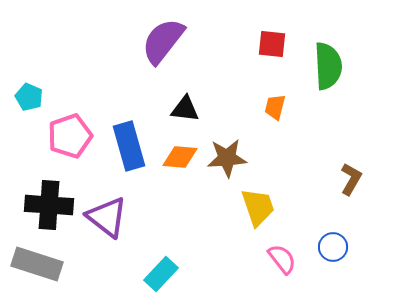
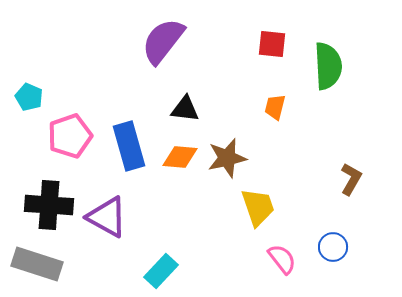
brown star: rotated 9 degrees counterclockwise
purple triangle: rotated 9 degrees counterclockwise
cyan rectangle: moved 3 px up
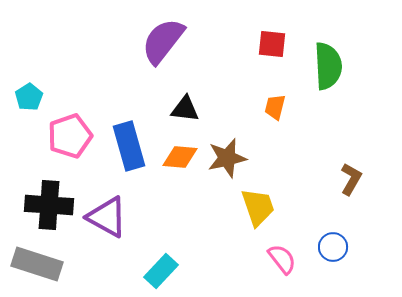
cyan pentagon: rotated 16 degrees clockwise
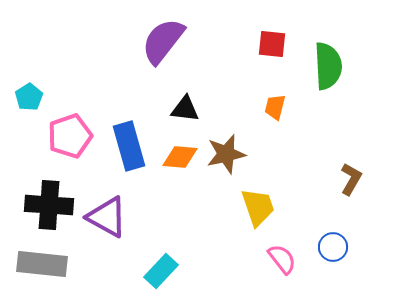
brown star: moved 1 px left, 4 px up
gray rectangle: moved 5 px right; rotated 12 degrees counterclockwise
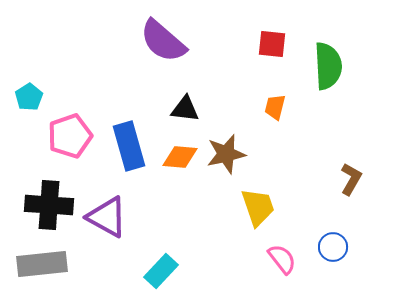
purple semicircle: rotated 87 degrees counterclockwise
gray rectangle: rotated 12 degrees counterclockwise
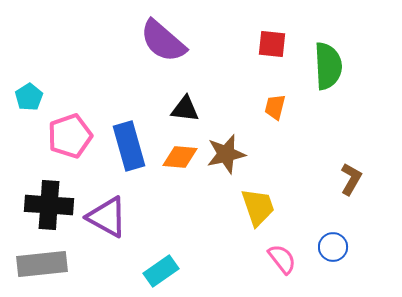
cyan rectangle: rotated 12 degrees clockwise
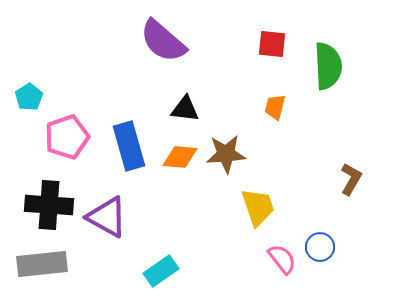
pink pentagon: moved 3 px left, 1 px down
brown star: rotated 9 degrees clockwise
blue circle: moved 13 px left
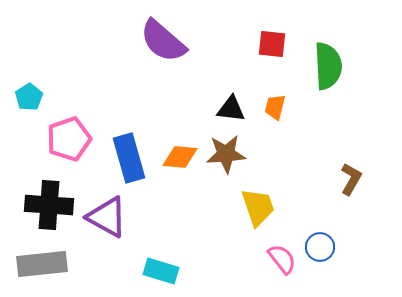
black triangle: moved 46 px right
pink pentagon: moved 2 px right, 2 px down
blue rectangle: moved 12 px down
cyan rectangle: rotated 52 degrees clockwise
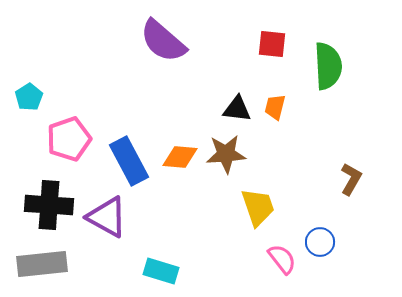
black triangle: moved 6 px right
blue rectangle: moved 3 px down; rotated 12 degrees counterclockwise
blue circle: moved 5 px up
